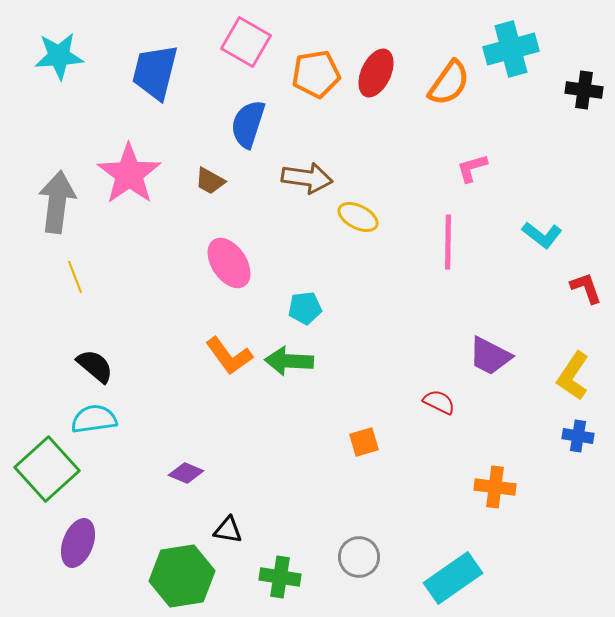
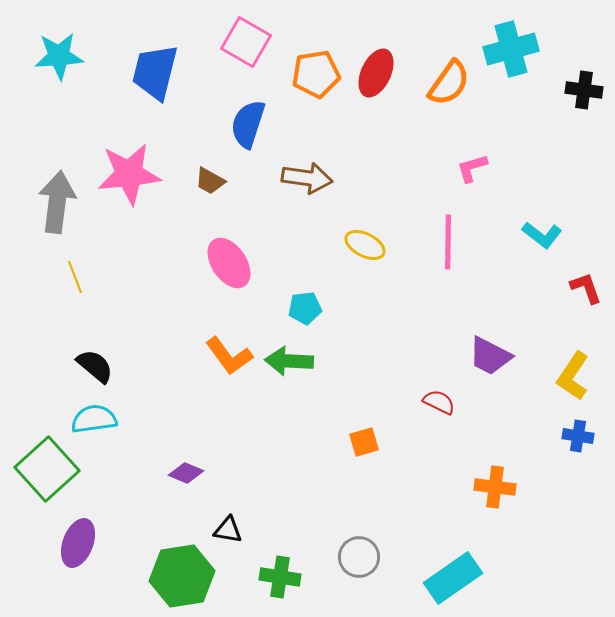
pink star: rotated 30 degrees clockwise
yellow ellipse: moved 7 px right, 28 px down
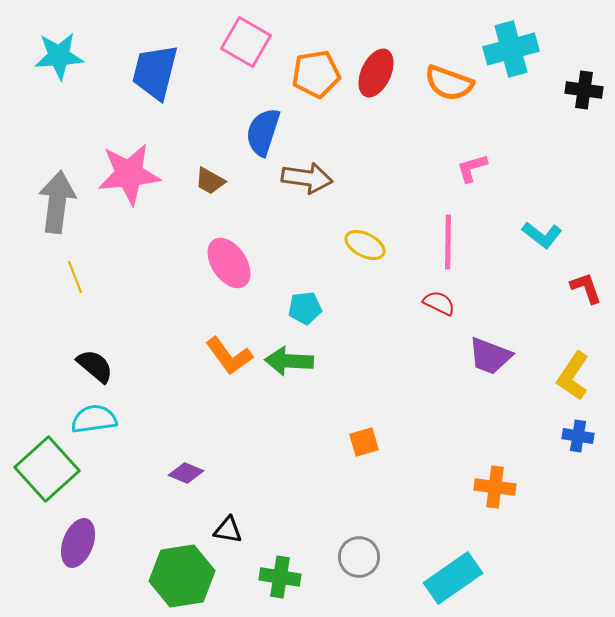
orange semicircle: rotated 75 degrees clockwise
blue semicircle: moved 15 px right, 8 px down
purple trapezoid: rotated 6 degrees counterclockwise
red semicircle: moved 99 px up
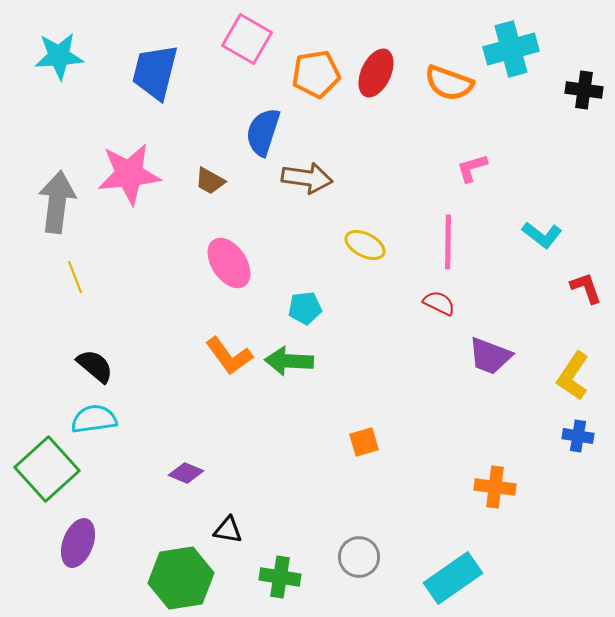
pink square: moved 1 px right, 3 px up
green hexagon: moved 1 px left, 2 px down
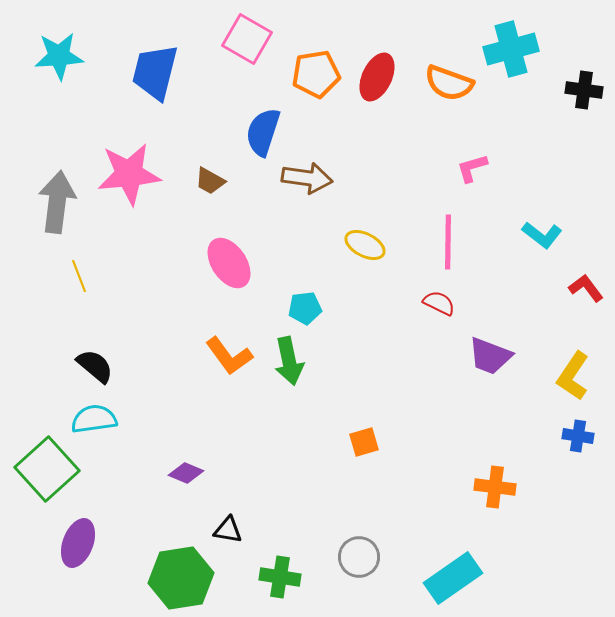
red ellipse: moved 1 px right, 4 px down
yellow line: moved 4 px right, 1 px up
red L-shape: rotated 18 degrees counterclockwise
green arrow: rotated 105 degrees counterclockwise
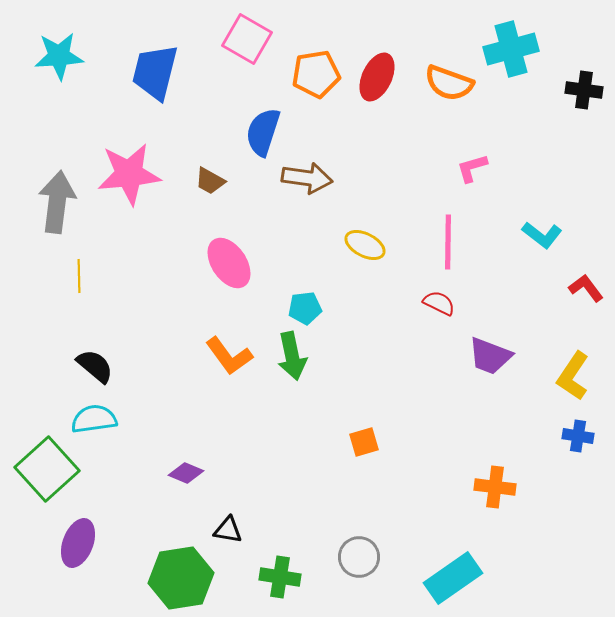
yellow line: rotated 20 degrees clockwise
green arrow: moved 3 px right, 5 px up
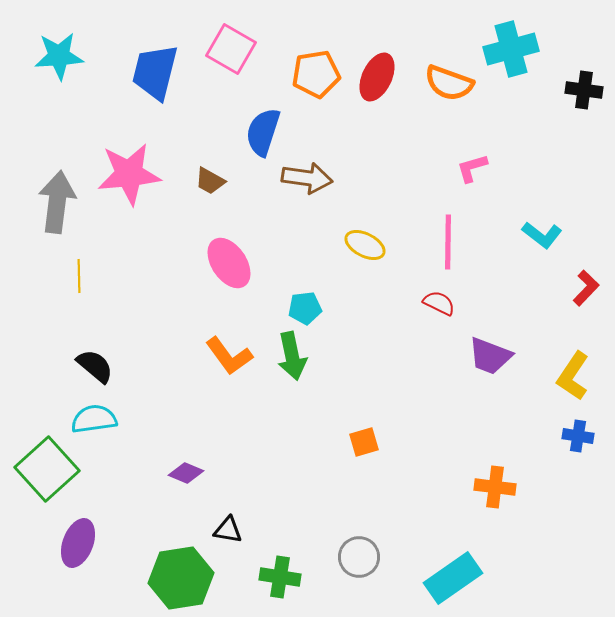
pink square: moved 16 px left, 10 px down
red L-shape: rotated 81 degrees clockwise
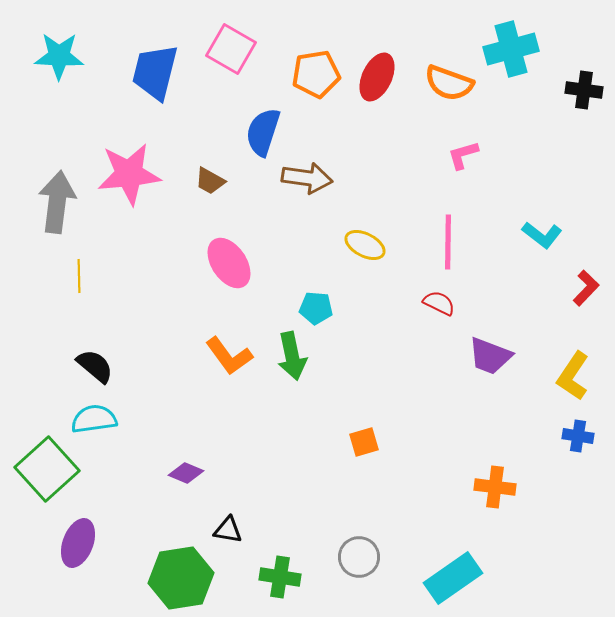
cyan star: rotated 6 degrees clockwise
pink L-shape: moved 9 px left, 13 px up
cyan pentagon: moved 11 px right; rotated 12 degrees clockwise
